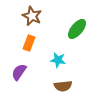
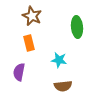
green ellipse: moved 2 px up; rotated 45 degrees counterclockwise
orange rectangle: rotated 35 degrees counterclockwise
cyan star: moved 1 px right
purple semicircle: rotated 24 degrees counterclockwise
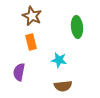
orange rectangle: moved 2 px right, 1 px up
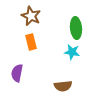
brown star: moved 1 px left
green ellipse: moved 1 px left, 1 px down
cyan star: moved 13 px right, 8 px up
purple semicircle: moved 2 px left, 1 px down
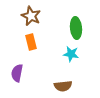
cyan star: moved 1 px left, 2 px down
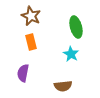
green ellipse: moved 1 px up; rotated 10 degrees counterclockwise
cyan star: rotated 21 degrees clockwise
purple semicircle: moved 6 px right
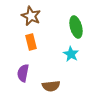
brown semicircle: moved 12 px left
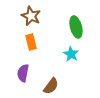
brown semicircle: rotated 48 degrees counterclockwise
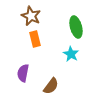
orange rectangle: moved 4 px right, 3 px up
